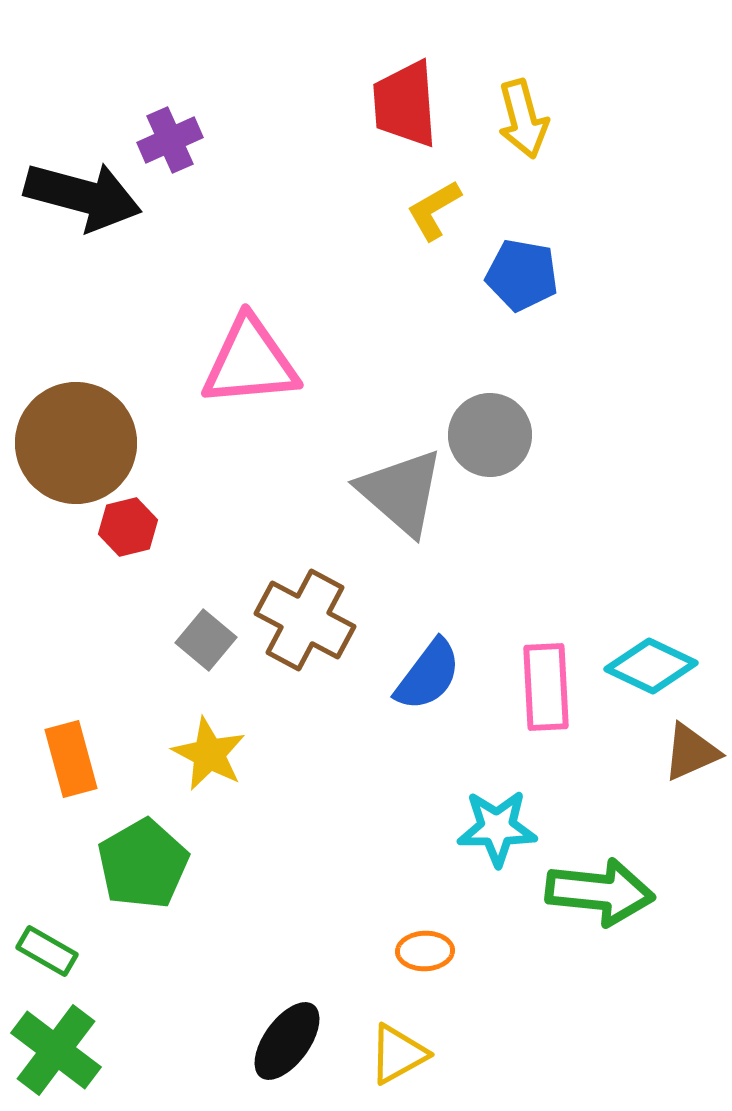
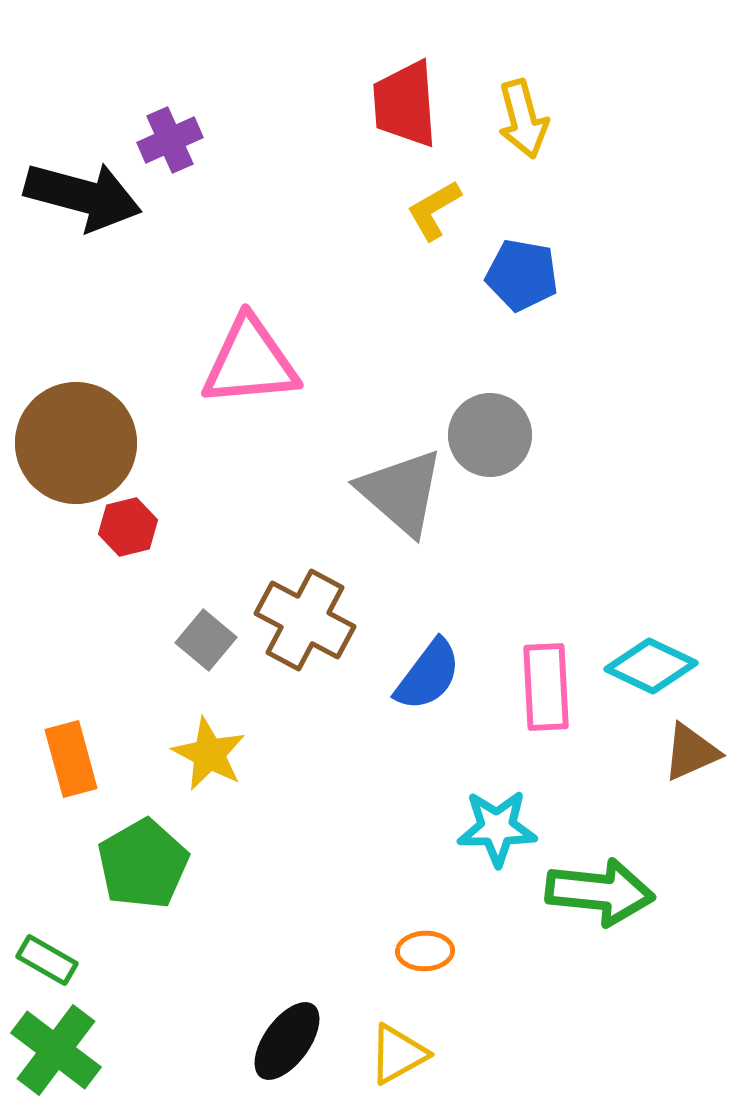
green rectangle: moved 9 px down
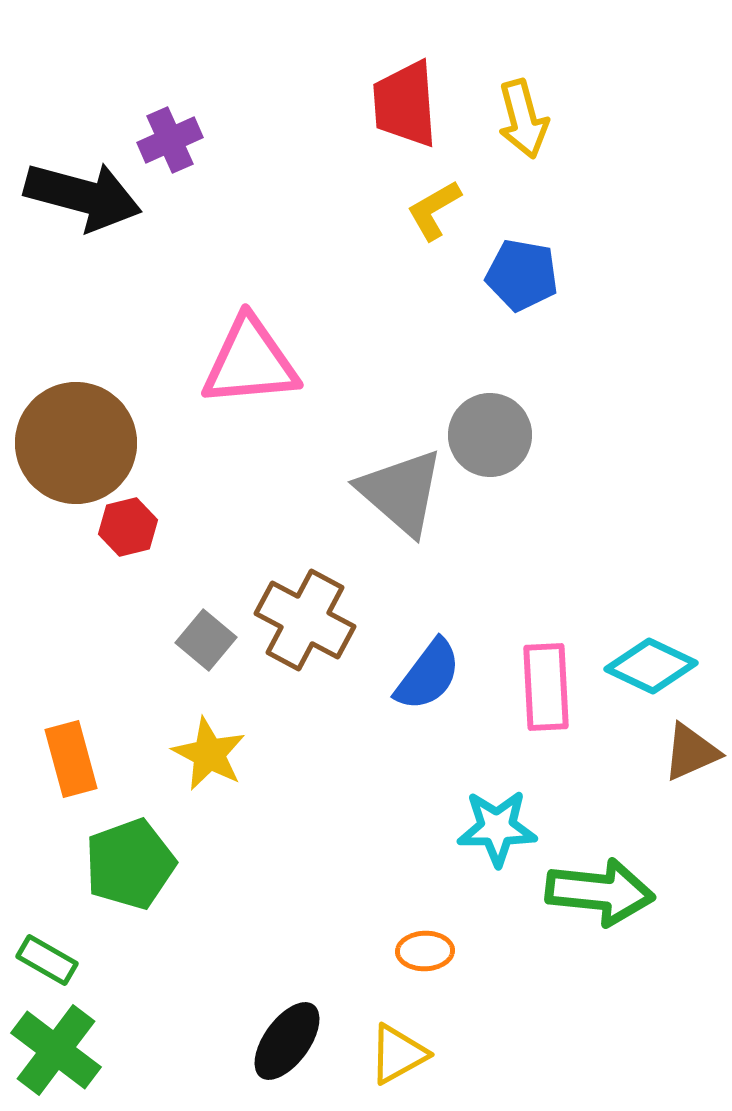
green pentagon: moved 13 px left; rotated 10 degrees clockwise
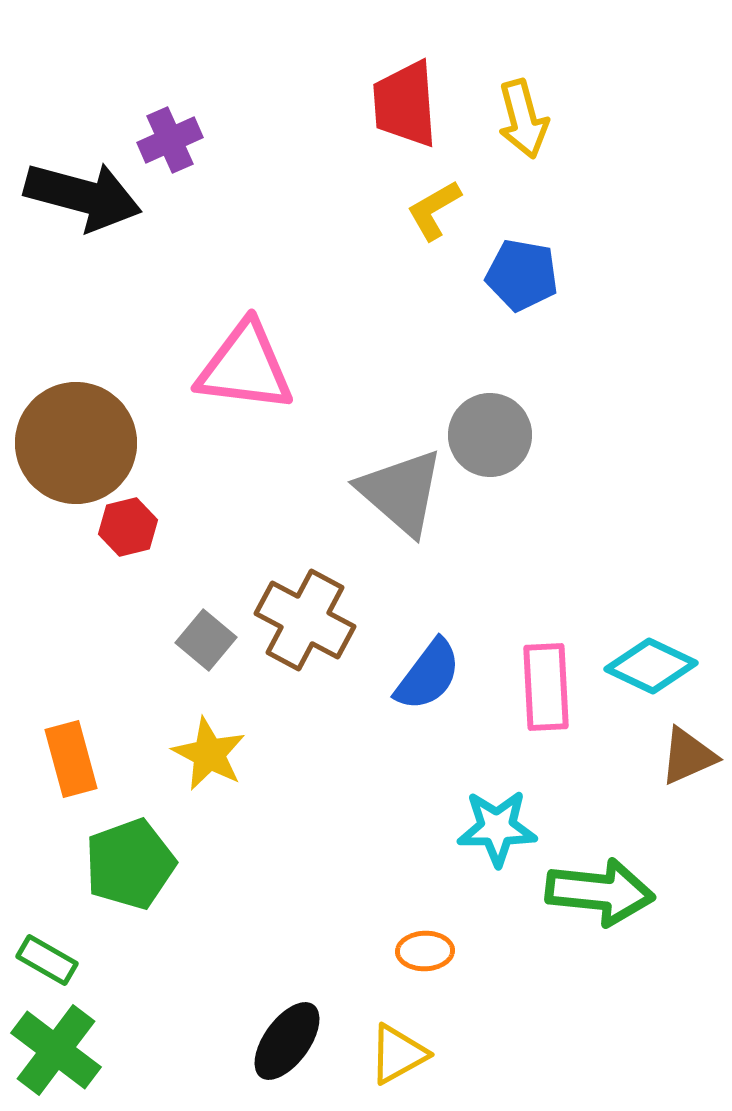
pink triangle: moved 5 px left, 5 px down; rotated 12 degrees clockwise
brown triangle: moved 3 px left, 4 px down
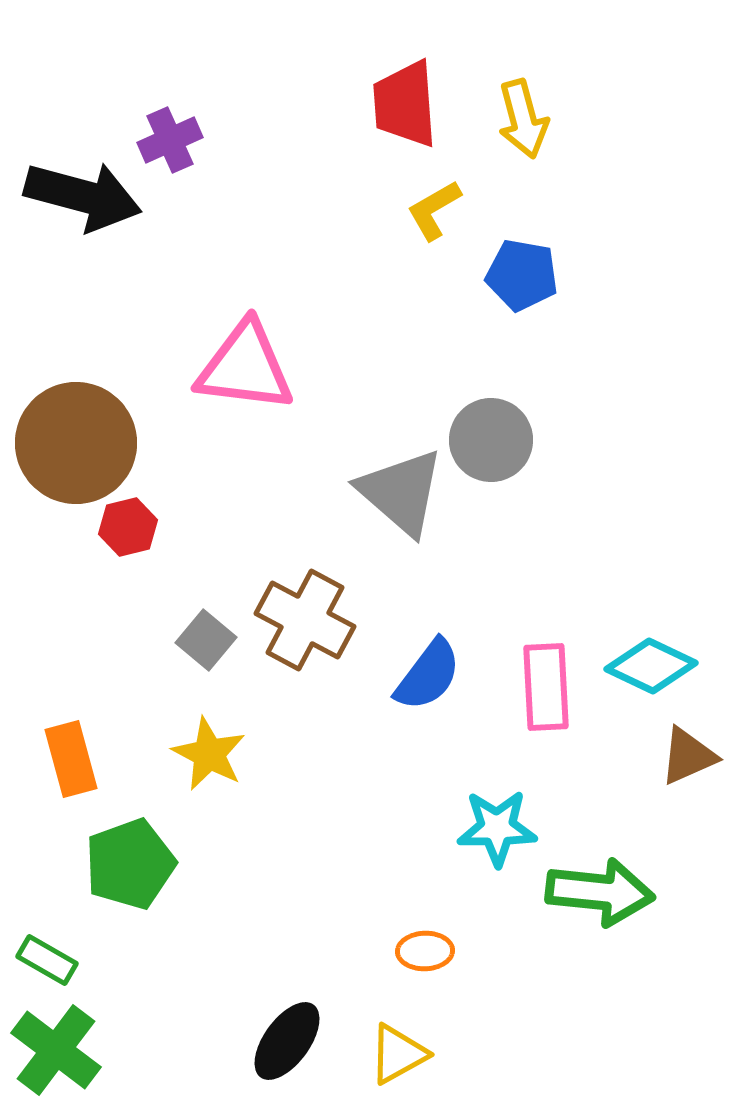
gray circle: moved 1 px right, 5 px down
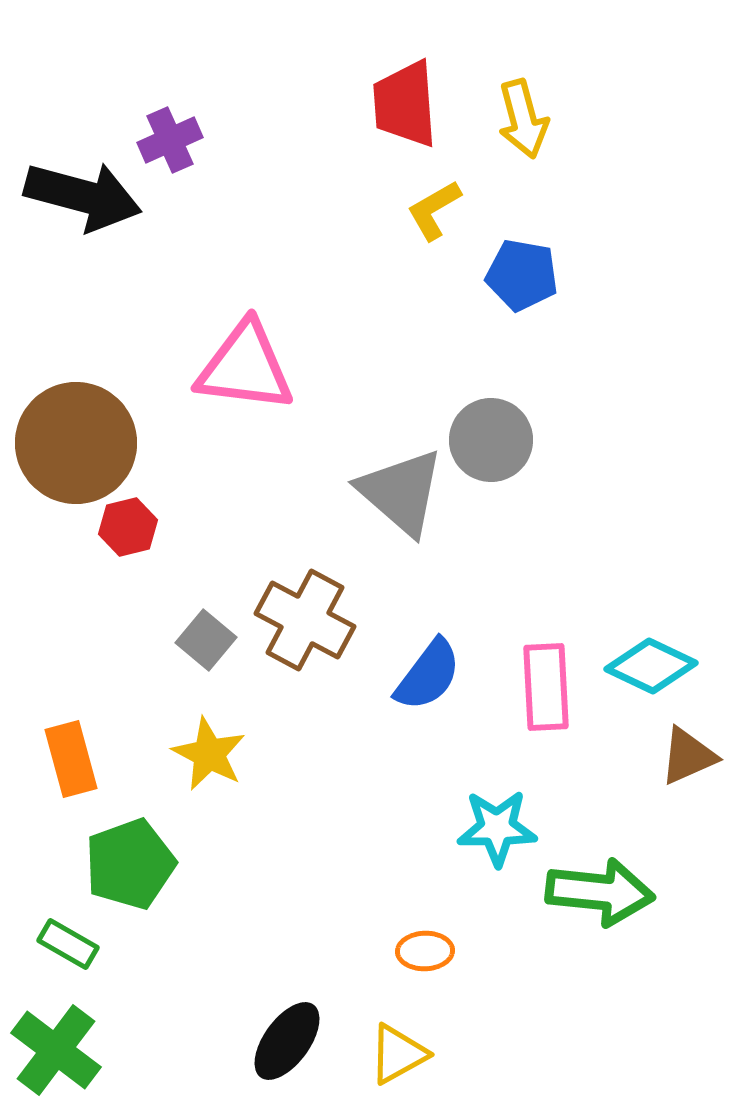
green rectangle: moved 21 px right, 16 px up
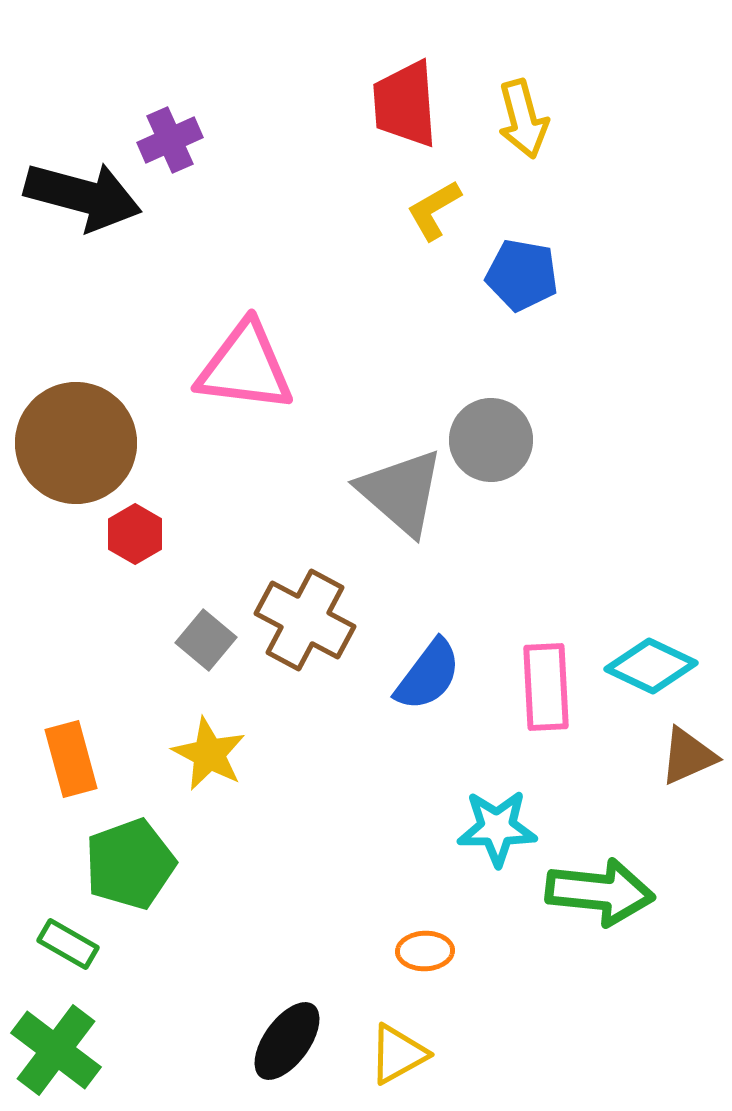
red hexagon: moved 7 px right, 7 px down; rotated 16 degrees counterclockwise
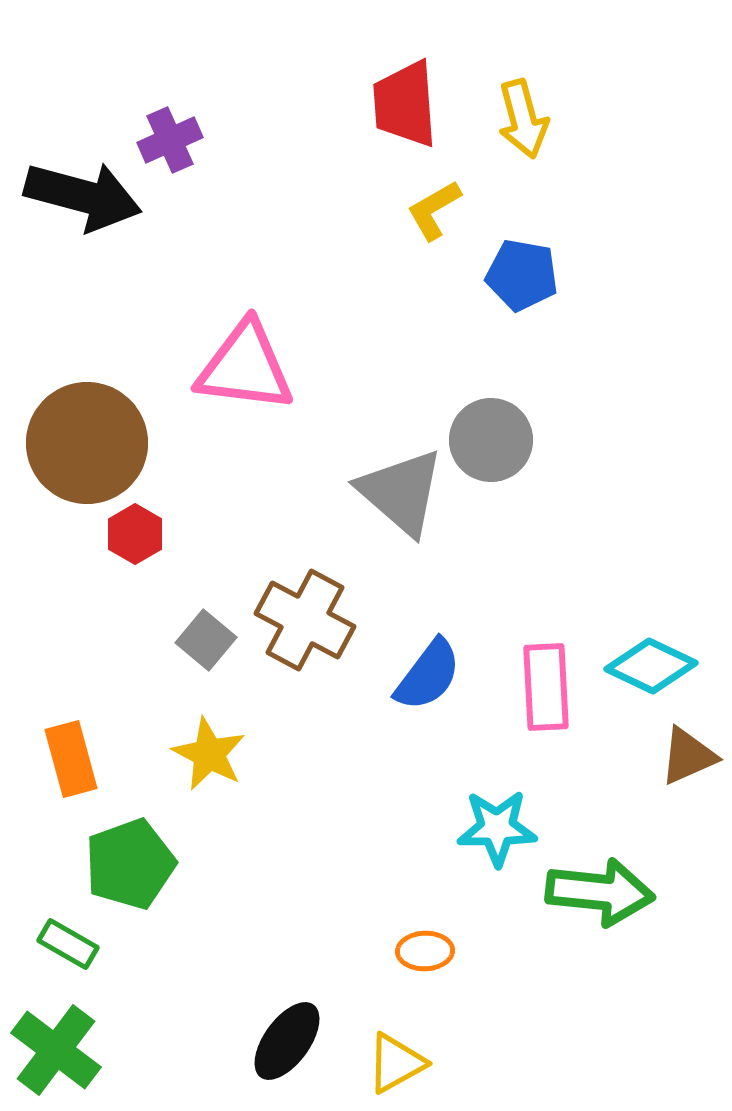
brown circle: moved 11 px right
yellow triangle: moved 2 px left, 9 px down
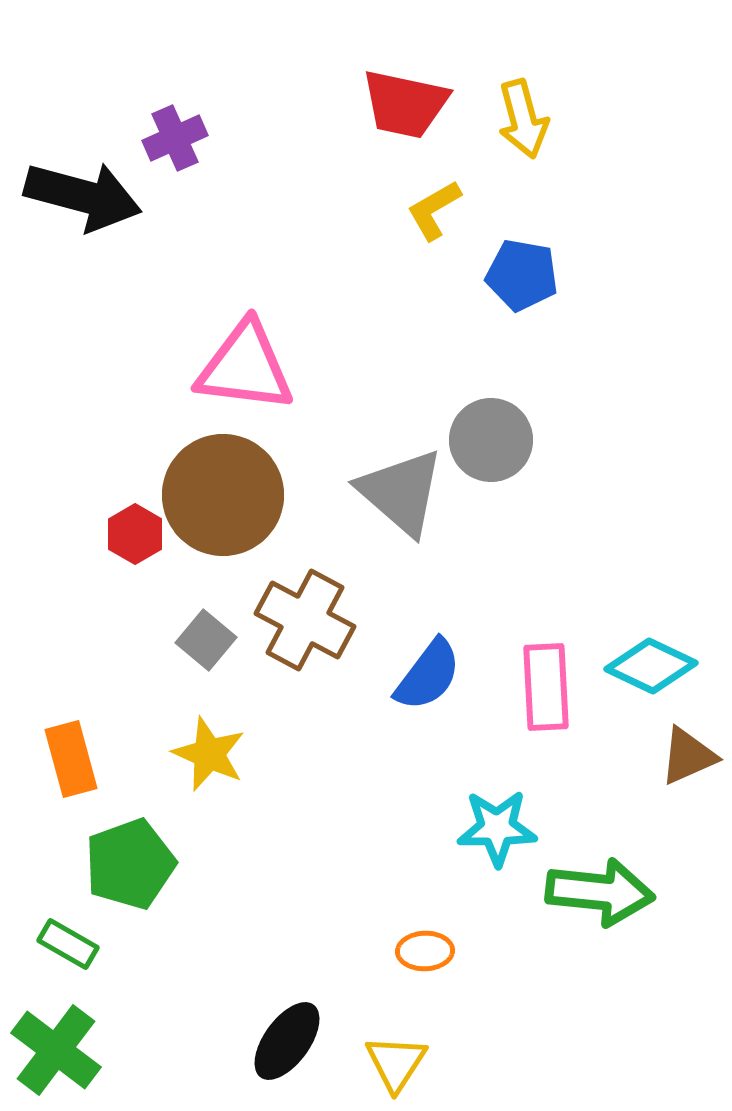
red trapezoid: rotated 74 degrees counterclockwise
purple cross: moved 5 px right, 2 px up
brown circle: moved 136 px right, 52 px down
yellow star: rotated 4 degrees counterclockwise
yellow triangle: rotated 28 degrees counterclockwise
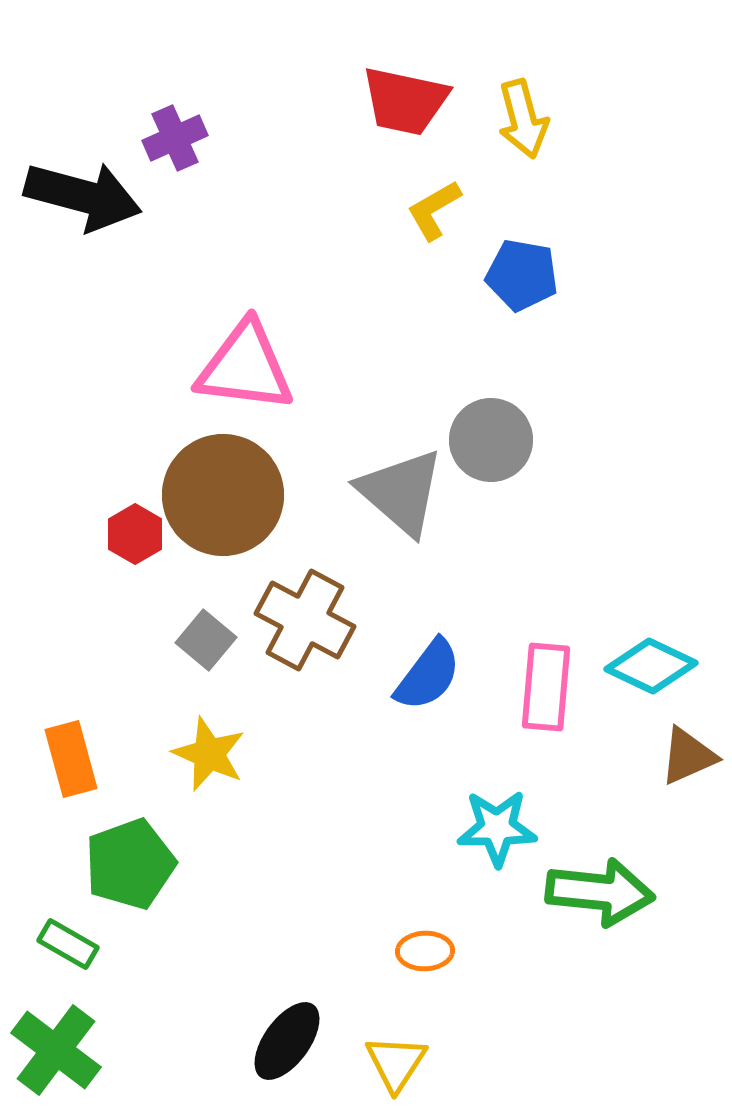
red trapezoid: moved 3 px up
pink rectangle: rotated 8 degrees clockwise
